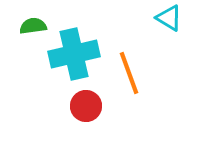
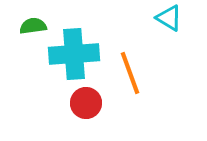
cyan cross: rotated 9 degrees clockwise
orange line: moved 1 px right
red circle: moved 3 px up
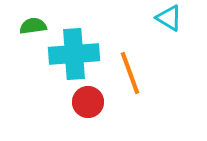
red circle: moved 2 px right, 1 px up
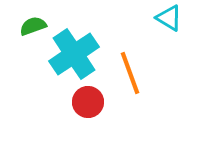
green semicircle: rotated 12 degrees counterclockwise
cyan cross: rotated 30 degrees counterclockwise
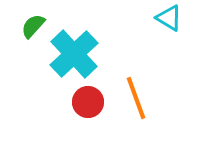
green semicircle: rotated 28 degrees counterclockwise
cyan cross: rotated 9 degrees counterclockwise
orange line: moved 6 px right, 25 px down
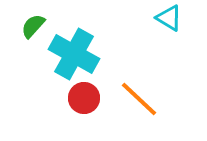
cyan cross: rotated 18 degrees counterclockwise
orange line: moved 3 px right, 1 px down; rotated 27 degrees counterclockwise
red circle: moved 4 px left, 4 px up
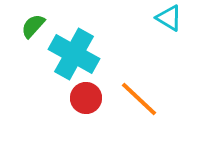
red circle: moved 2 px right
